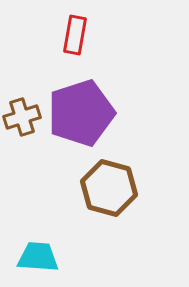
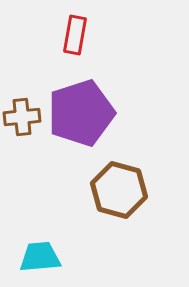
brown cross: rotated 12 degrees clockwise
brown hexagon: moved 10 px right, 2 px down
cyan trapezoid: moved 2 px right; rotated 9 degrees counterclockwise
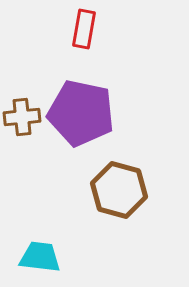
red rectangle: moved 9 px right, 6 px up
purple pentagon: rotated 30 degrees clockwise
cyan trapezoid: rotated 12 degrees clockwise
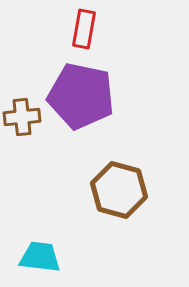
purple pentagon: moved 17 px up
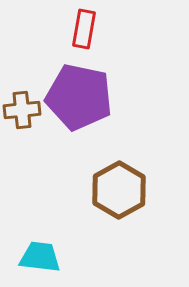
purple pentagon: moved 2 px left, 1 px down
brown cross: moved 7 px up
brown hexagon: rotated 16 degrees clockwise
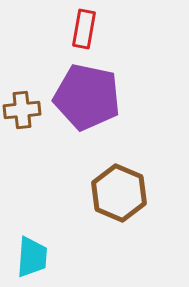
purple pentagon: moved 8 px right
brown hexagon: moved 3 px down; rotated 8 degrees counterclockwise
cyan trapezoid: moved 8 px left; rotated 87 degrees clockwise
